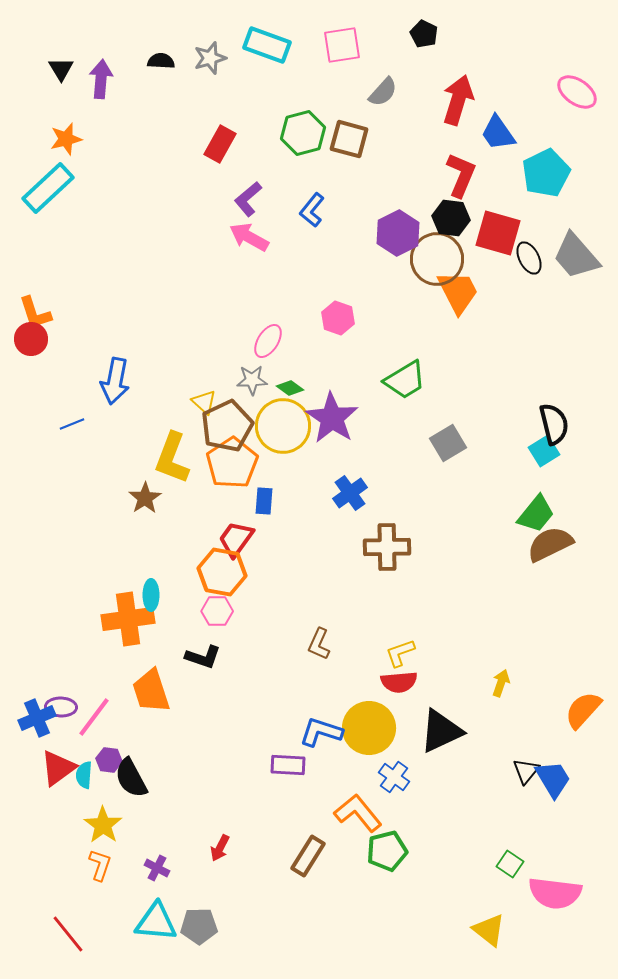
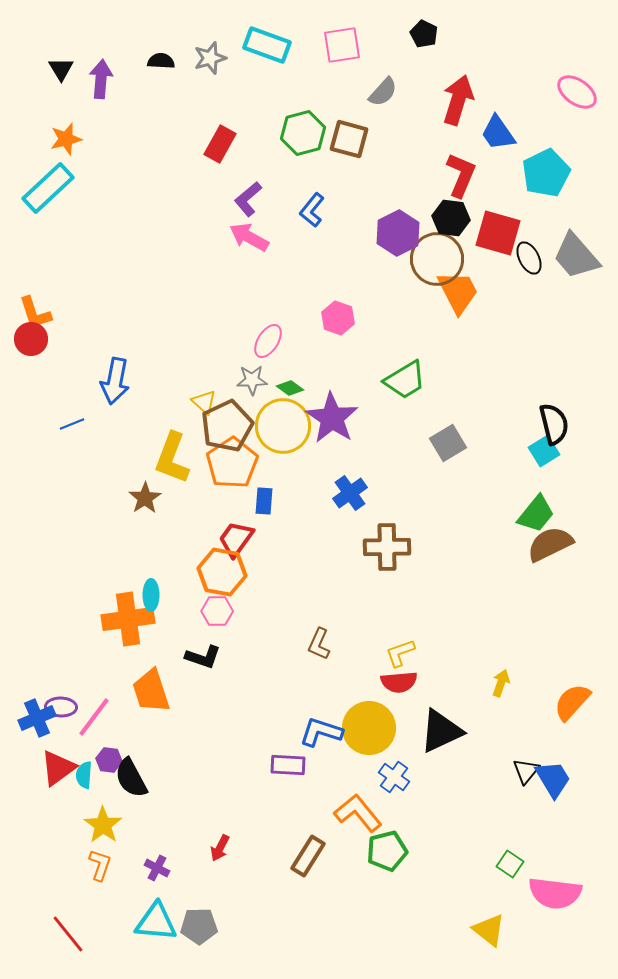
orange semicircle at (583, 710): moved 11 px left, 8 px up
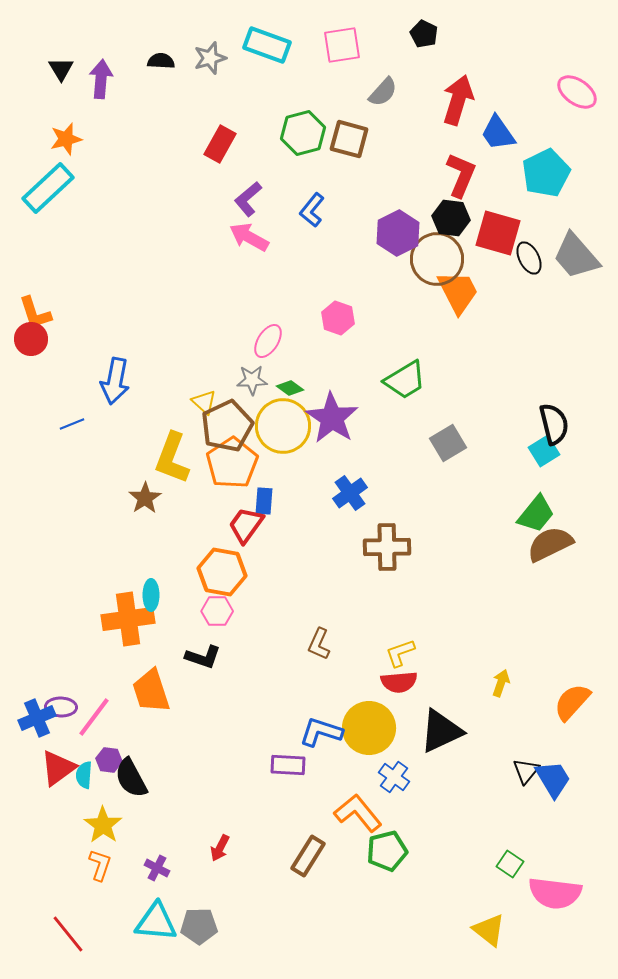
red trapezoid at (236, 539): moved 10 px right, 14 px up
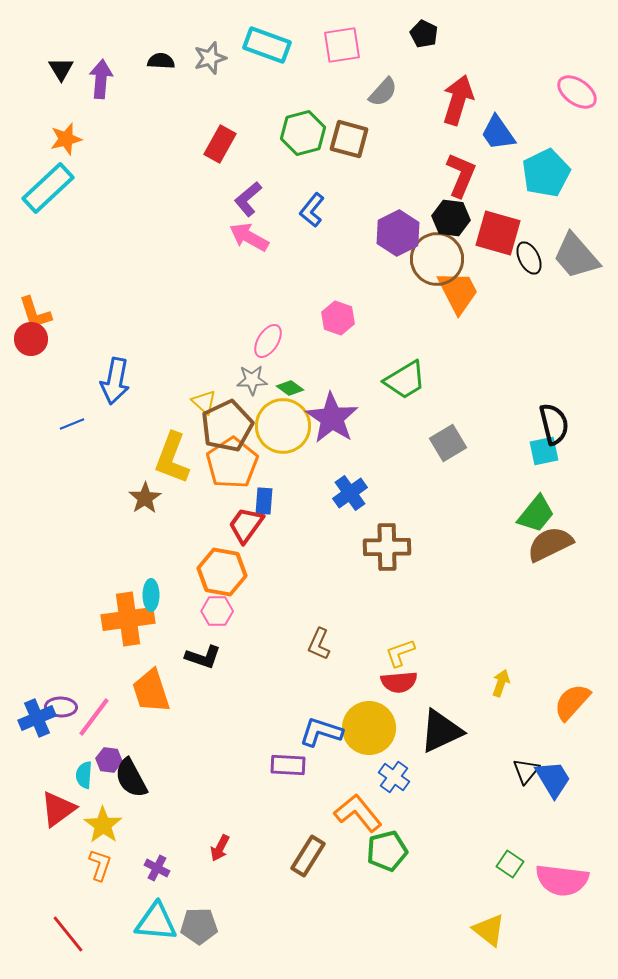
cyan square at (544, 451): rotated 20 degrees clockwise
red triangle at (58, 768): moved 41 px down
pink semicircle at (555, 893): moved 7 px right, 13 px up
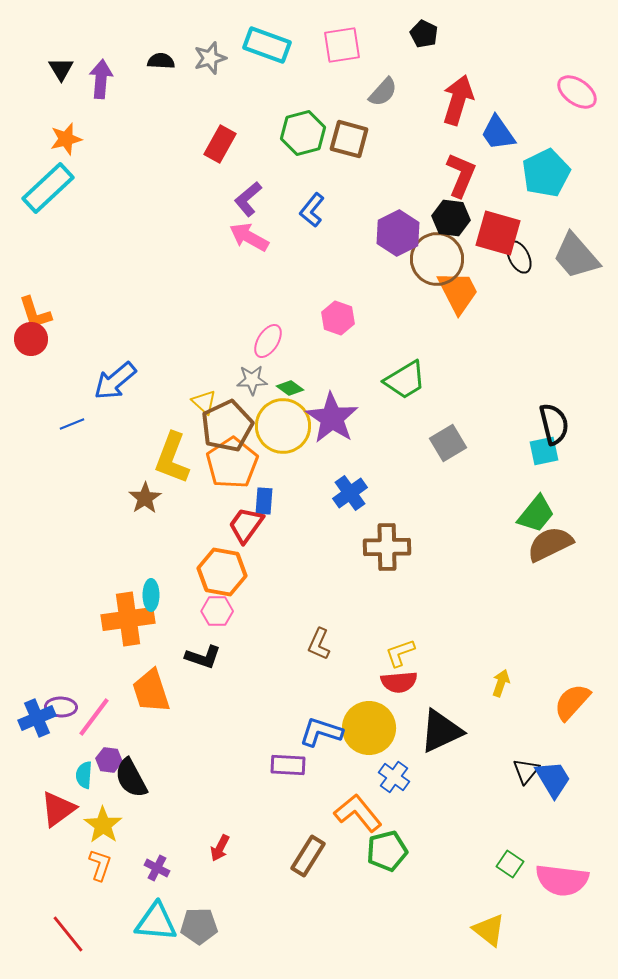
black ellipse at (529, 258): moved 10 px left, 1 px up
blue arrow at (115, 381): rotated 39 degrees clockwise
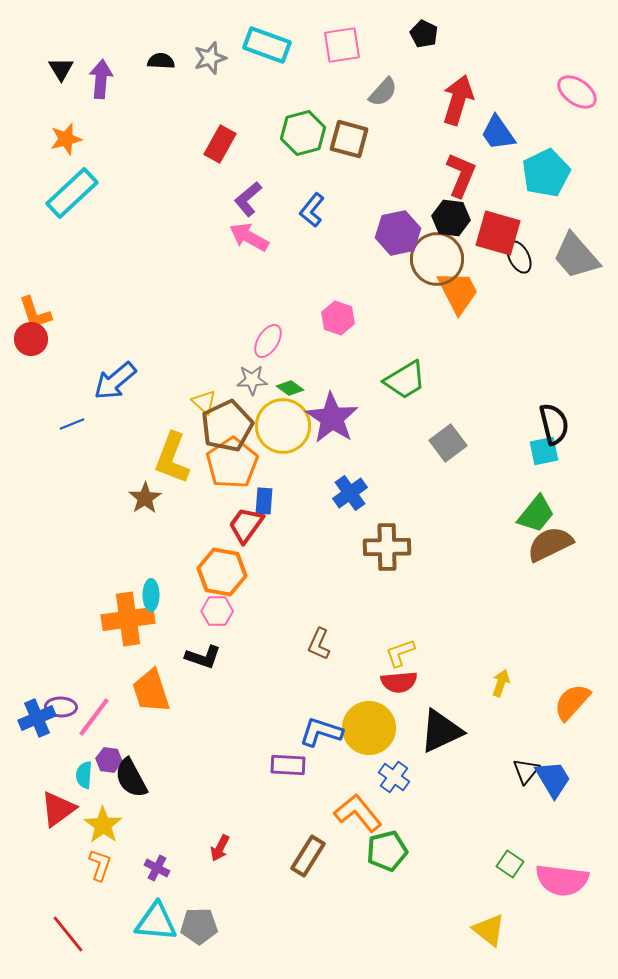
cyan rectangle at (48, 188): moved 24 px right, 5 px down
purple hexagon at (398, 233): rotated 15 degrees clockwise
gray square at (448, 443): rotated 6 degrees counterclockwise
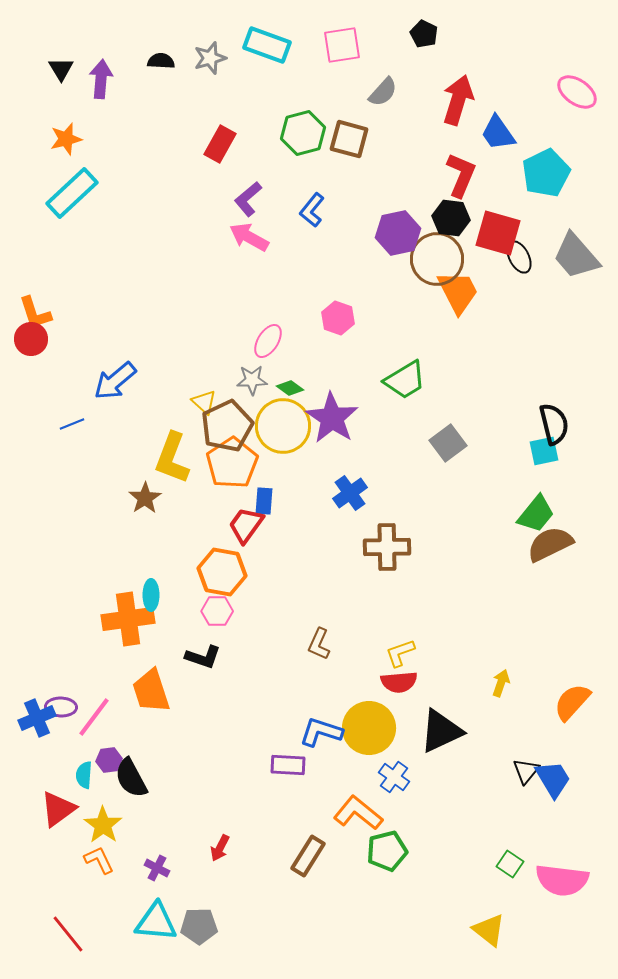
purple hexagon at (109, 760): rotated 15 degrees counterclockwise
orange L-shape at (358, 813): rotated 12 degrees counterclockwise
orange L-shape at (100, 865): moved 1 px left, 5 px up; rotated 44 degrees counterclockwise
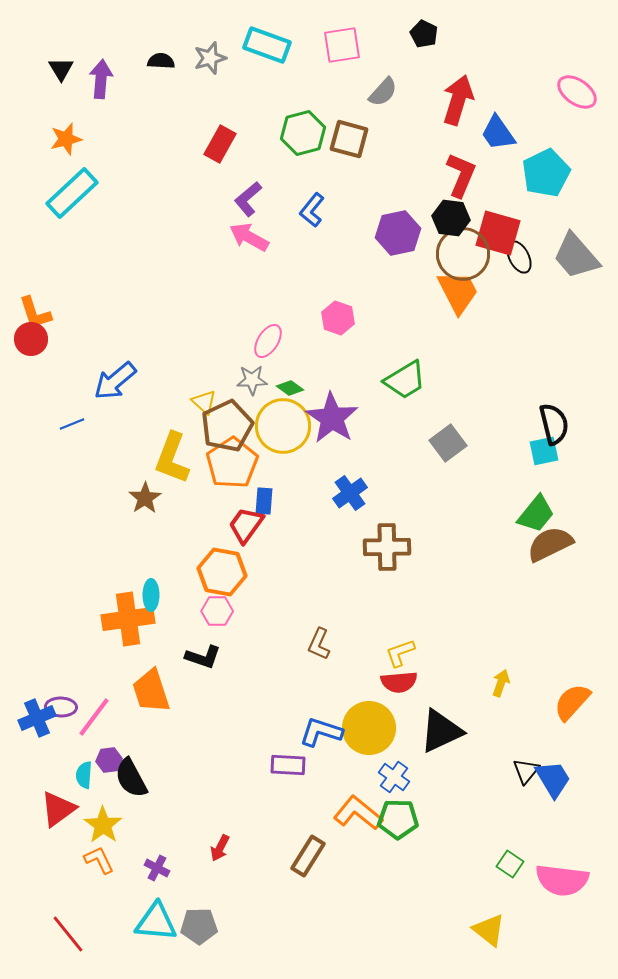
brown circle at (437, 259): moved 26 px right, 5 px up
green pentagon at (387, 851): moved 11 px right, 32 px up; rotated 15 degrees clockwise
